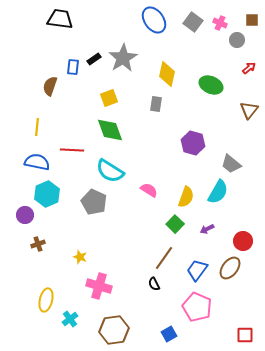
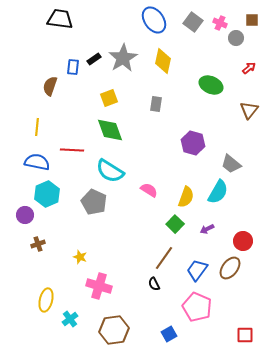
gray circle at (237, 40): moved 1 px left, 2 px up
yellow diamond at (167, 74): moved 4 px left, 13 px up
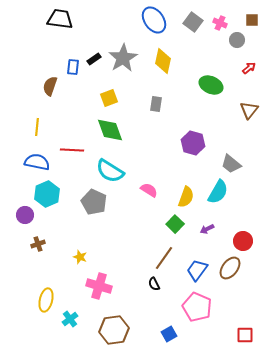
gray circle at (236, 38): moved 1 px right, 2 px down
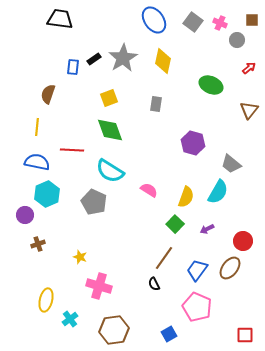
brown semicircle at (50, 86): moved 2 px left, 8 px down
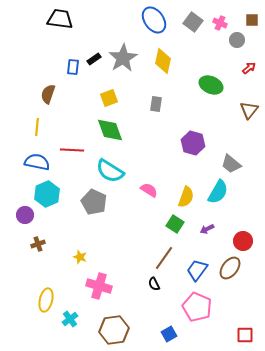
green square at (175, 224): rotated 12 degrees counterclockwise
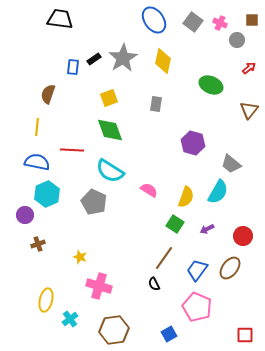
red circle at (243, 241): moved 5 px up
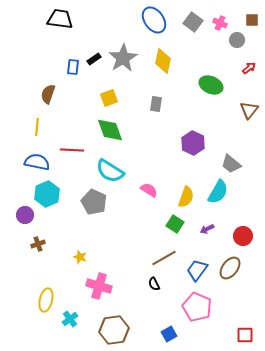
purple hexagon at (193, 143): rotated 10 degrees clockwise
brown line at (164, 258): rotated 25 degrees clockwise
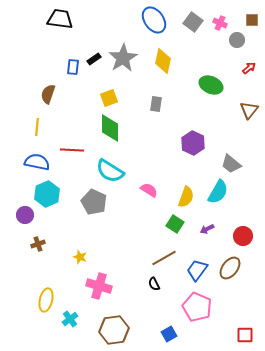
green diamond at (110, 130): moved 2 px up; rotated 20 degrees clockwise
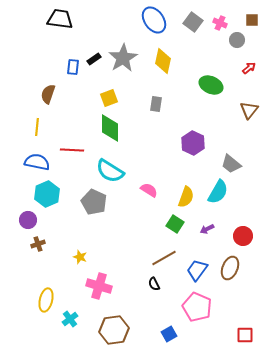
purple circle at (25, 215): moved 3 px right, 5 px down
brown ellipse at (230, 268): rotated 15 degrees counterclockwise
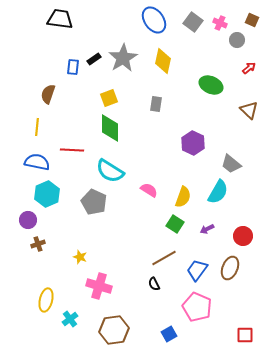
brown square at (252, 20): rotated 24 degrees clockwise
brown triangle at (249, 110): rotated 24 degrees counterclockwise
yellow semicircle at (186, 197): moved 3 px left
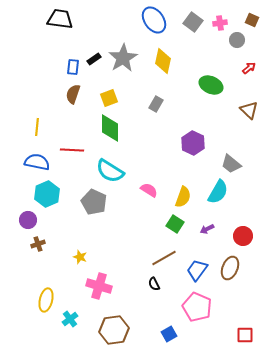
pink cross at (220, 23): rotated 32 degrees counterclockwise
brown semicircle at (48, 94): moved 25 px right
gray rectangle at (156, 104): rotated 21 degrees clockwise
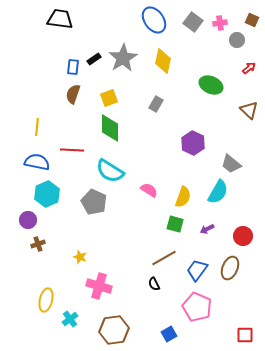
green square at (175, 224): rotated 18 degrees counterclockwise
